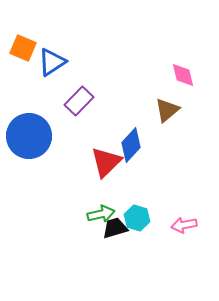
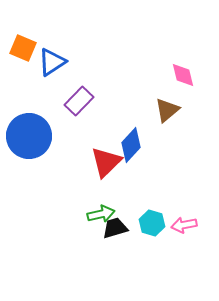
cyan hexagon: moved 15 px right, 5 px down
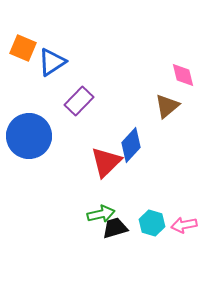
brown triangle: moved 4 px up
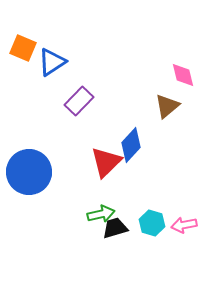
blue circle: moved 36 px down
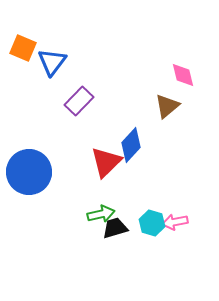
blue triangle: rotated 20 degrees counterclockwise
pink arrow: moved 9 px left, 3 px up
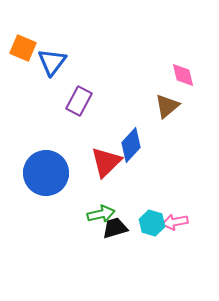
purple rectangle: rotated 16 degrees counterclockwise
blue circle: moved 17 px right, 1 px down
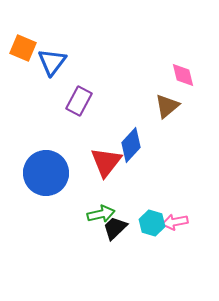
red triangle: rotated 8 degrees counterclockwise
black trapezoid: rotated 28 degrees counterclockwise
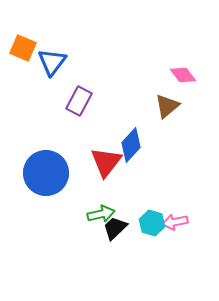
pink diamond: rotated 24 degrees counterclockwise
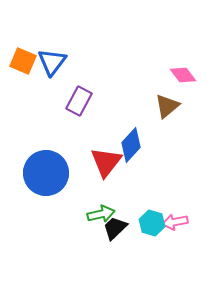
orange square: moved 13 px down
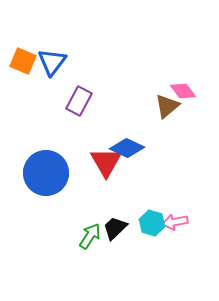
pink diamond: moved 16 px down
blue diamond: moved 4 px left, 3 px down; rotated 72 degrees clockwise
red triangle: rotated 8 degrees counterclockwise
green arrow: moved 11 px left, 22 px down; rotated 44 degrees counterclockwise
